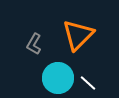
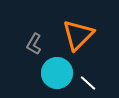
cyan circle: moved 1 px left, 5 px up
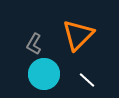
cyan circle: moved 13 px left, 1 px down
white line: moved 1 px left, 3 px up
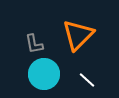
gray L-shape: rotated 40 degrees counterclockwise
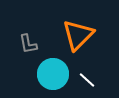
gray L-shape: moved 6 px left
cyan circle: moved 9 px right
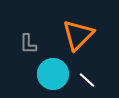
gray L-shape: rotated 10 degrees clockwise
